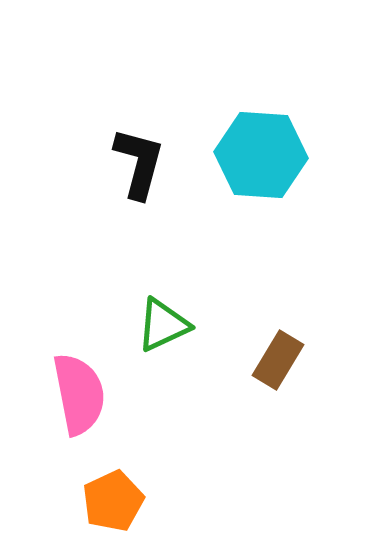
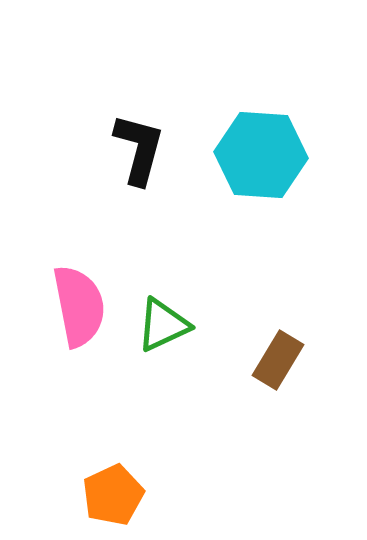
black L-shape: moved 14 px up
pink semicircle: moved 88 px up
orange pentagon: moved 6 px up
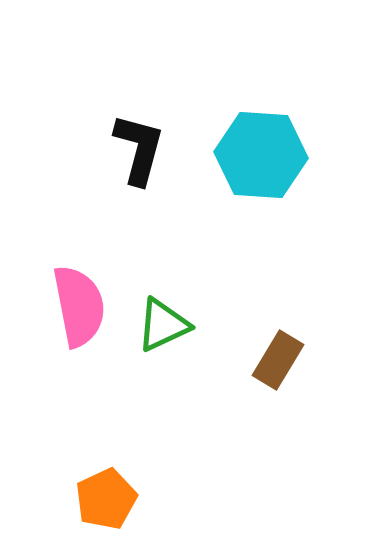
orange pentagon: moved 7 px left, 4 px down
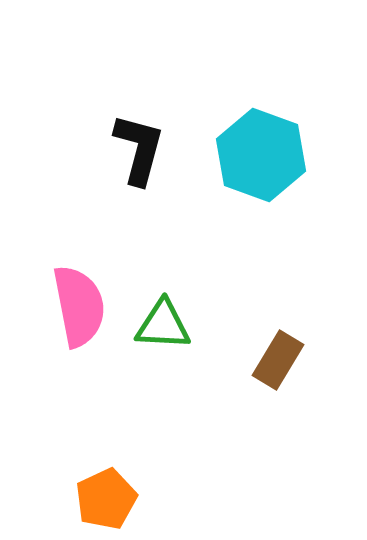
cyan hexagon: rotated 16 degrees clockwise
green triangle: rotated 28 degrees clockwise
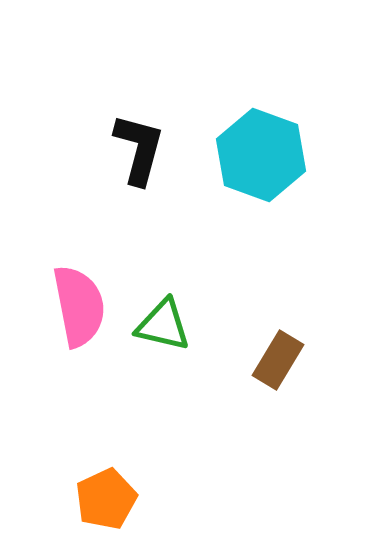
green triangle: rotated 10 degrees clockwise
